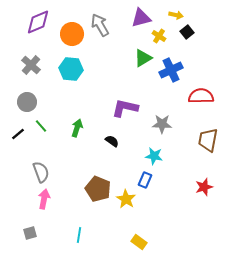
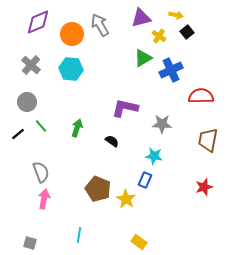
gray square: moved 10 px down; rotated 32 degrees clockwise
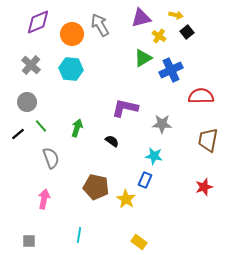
gray semicircle: moved 10 px right, 14 px up
brown pentagon: moved 2 px left, 2 px up; rotated 10 degrees counterclockwise
gray square: moved 1 px left, 2 px up; rotated 16 degrees counterclockwise
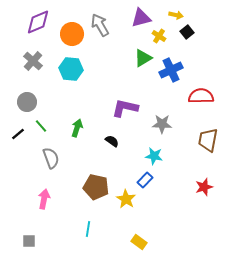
gray cross: moved 2 px right, 4 px up
blue rectangle: rotated 21 degrees clockwise
cyan line: moved 9 px right, 6 px up
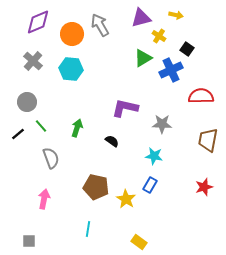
black square: moved 17 px down; rotated 16 degrees counterclockwise
blue rectangle: moved 5 px right, 5 px down; rotated 14 degrees counterclockwise
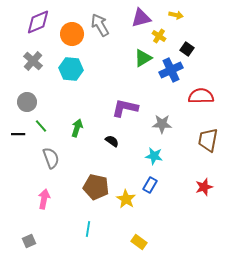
black line: rotated 40 degrees clockwise
gray square: rotated 24 degrees counterclockwise
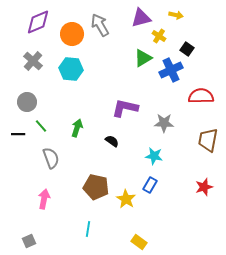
gray star: moved 2 px right, 1 px up
